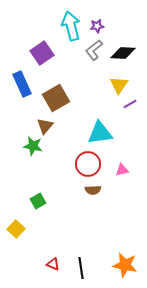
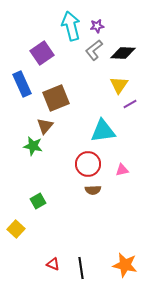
brown square: rotated 8 degrees clockwise
cyan triangle: moved 3 px right, 2 px up
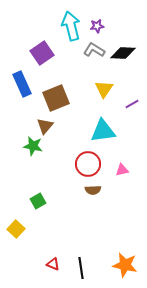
gray L-shape: rotated 70 degrees clockwise
yellow triangle: moved 15 px left, 4 px down
purple line: moved 2 px right
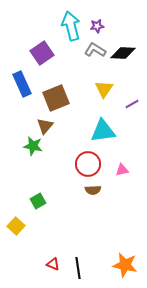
gray L-shape: moved 1 px right
yellow square: moved 3 px up
black line: moved 3 px left
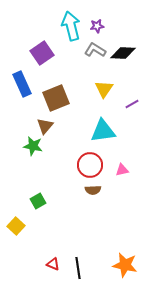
red circle: moved 2 px right, 1 px down
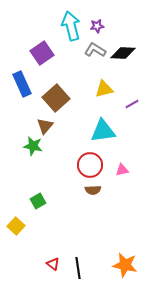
yellow triangle: rotated 42 degrees clockwise
brown square: rotated 20 degrees counterclockwise
red triangle: rotated 16 degrees clockwise
